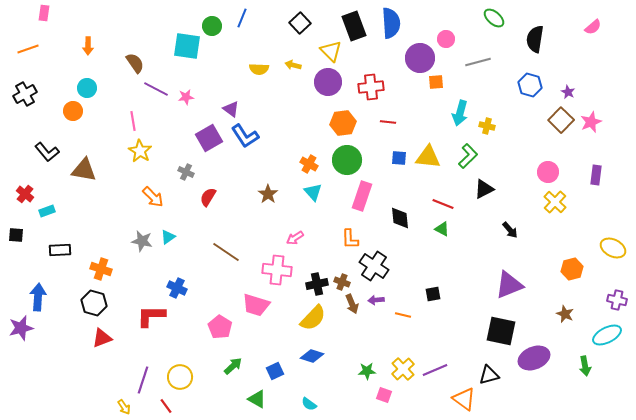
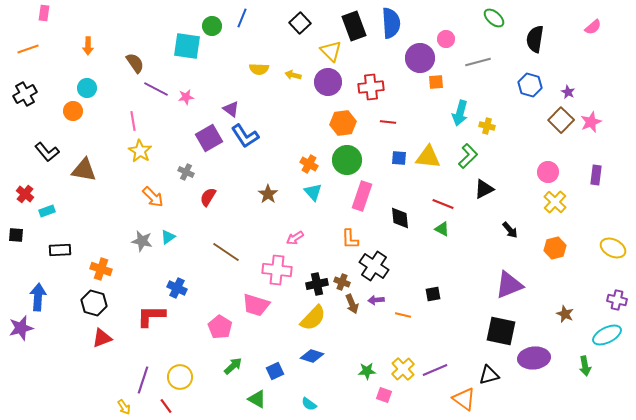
yellow arrow at (293, 65): moved 10 px down
orange hexagon at (572, 269): moved 17 px left, 21 px up
purple ellipse at (534, 358): rotated 16 degrees clockwise
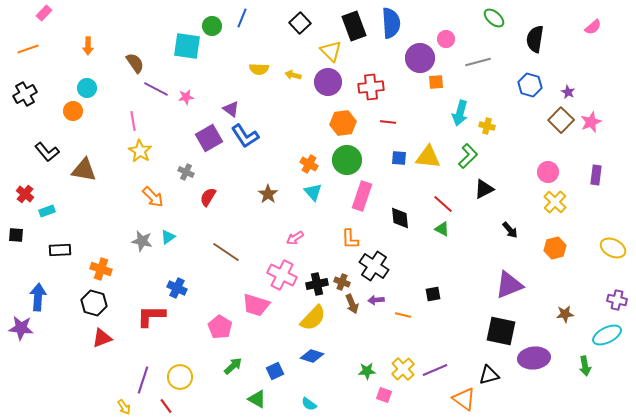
pink rectangle at (44, 13): rotated 35 degrees clockwise
red line at (443, 204): rotated 20 degrees clockwise
pink cross at (277, 270): moved 5 px right, 5 px down; rotated 20 degrees clockwise
brown star at (565, 314): rotated 30 degrees counterclockwise
purple star at (21, 328): rotated 20 degrees clockwise
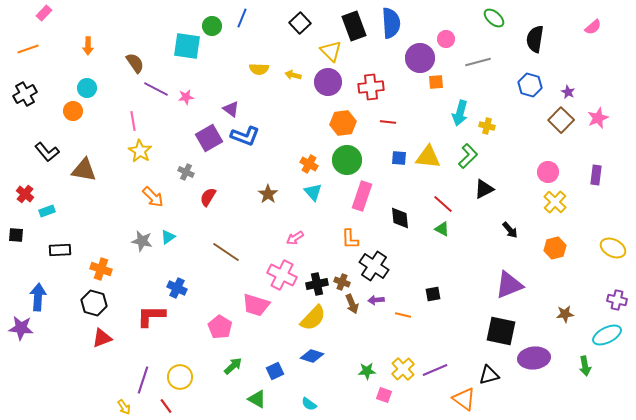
pink star at (591, 122): moved 7 px right, 4 px up
blue L-shape at (245, 136): rotated 36 degrees counterclockwise
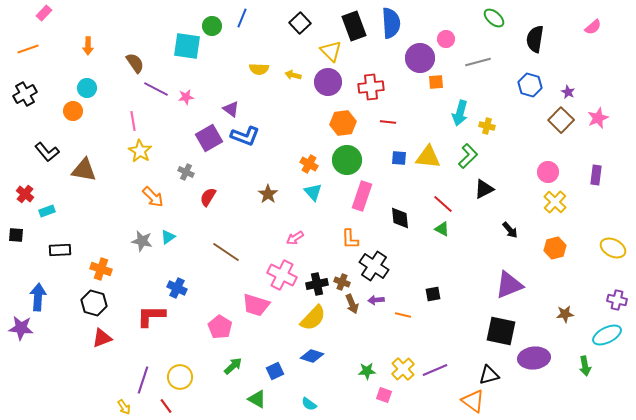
orange triangle at (464, 399): moved 9 px right, 2 px down
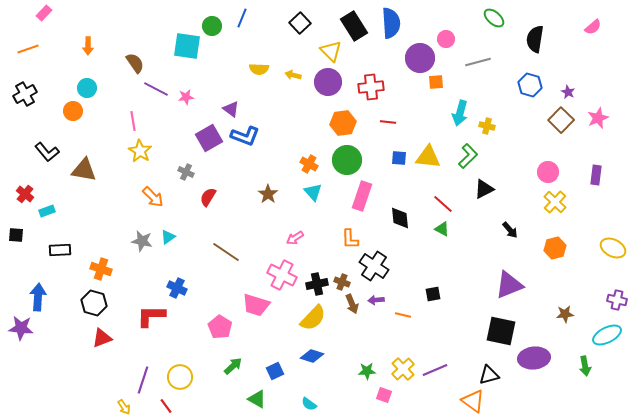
black rectangle at (354, 26): rotated 12 degrees counterclockwise
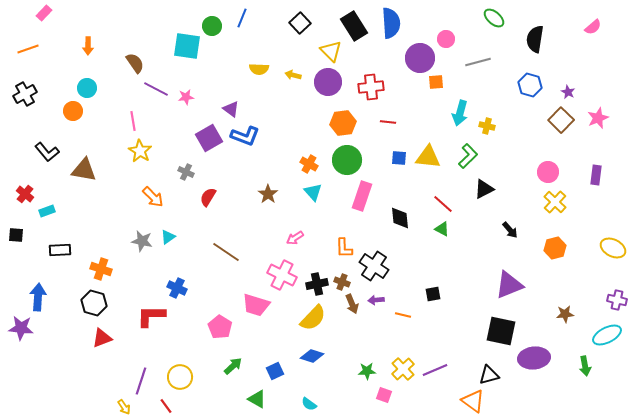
orange L-shape at (350, 239): moved 6 px left, 9 px down
purple line at (143, 380): moved 2 px left, 1 px down
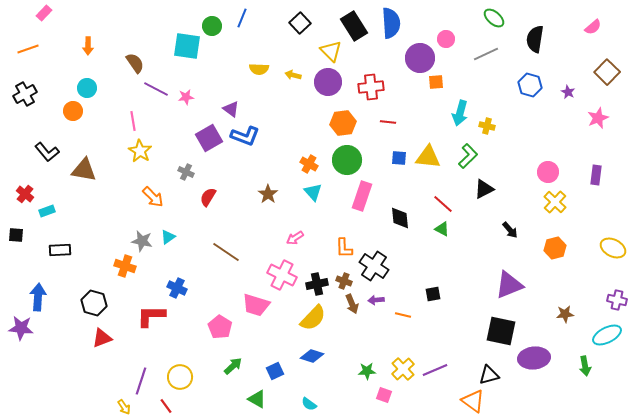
gray line at (478, 62): moved 8 px right, 8 px up; rotated 10 degrees counterclockwise
brown square at (561, 120): moved 46 px right, 48 px up
orange cross at (101, 269): moved 24 px right, 3 px up
brown cross at (342, 282): moved 2 px right, 1 px up
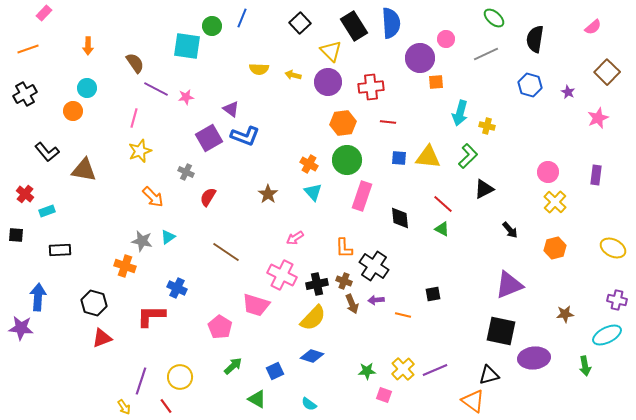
pink line at (133, 121): moved 1 px right, 3 px up; rotated 24 degrees clockwise
yellow star at (140, 151): rotated 20 degrees clockwise
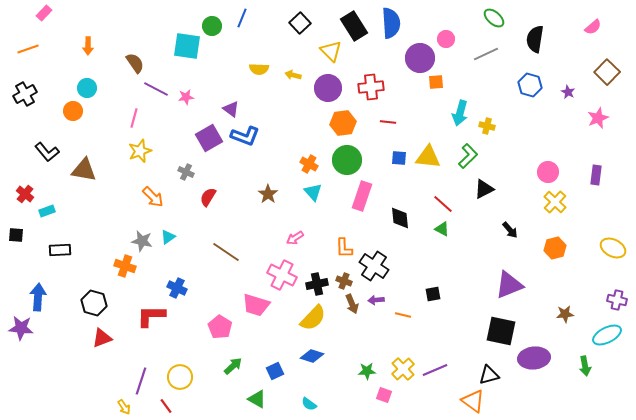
purple circle at (328, 82): moved 6 px down
